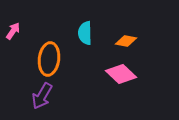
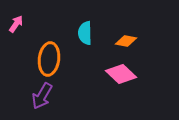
pink arrow: moved 3 px right, 7 px up
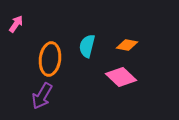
cyan semicircle: moved 2 px right, 13 px down; rotated 15 degrees clockwise
orange diamond: moved 1 px right, 4 px down
orange ellipse: moved 1 px right
pink diamond: moved 3 px down
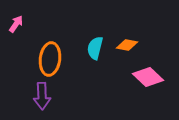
cyan semicircle: moved 8 px right, 2 px down
pink diamond: moved 27 px right
purple arrow: rotated 32 degrees counterclockwise
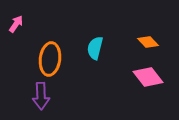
orange diamond: moved 21 px right, 3 px up; rotated 35 degrees clockwise
pink diamond: rotated 8 degrees clockwise
purple arrow: moved 1 px left
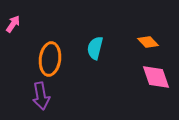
pink arrow: moved 3 px left
pink diamond: moved 8 px right; rotated 20 degrees clockwise
purple arrow: rotated 8 degrees counterclockwise
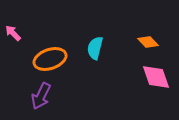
pink arrow: moved 9 px down; rotated 78 degrees counterclockwise
orange ellipse: rotated 64 degrees clockwise
purple arrow: rotated 36 degrees clockwise
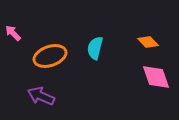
orange ellipse: moved 3 px up
purple arrow: rotated 88 degrees clockwise
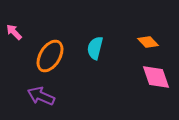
pink arrow: moved 1 px right, 1 px up
orange ellipse: rotated 40 degrees counterclockwise
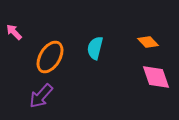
orange ellipse: moved 1 px down
purple arrow: rotated 72 degrees counterclockwise
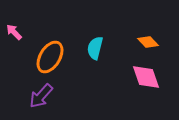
pink diamond: moved 10 px left
